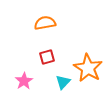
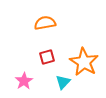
orange star: moved 4 px left, 6 px up
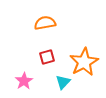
orange star: rotated 12 degrees clockwise
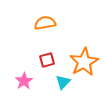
red square: moved 3 px down
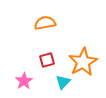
orange star: moved 1 px left
